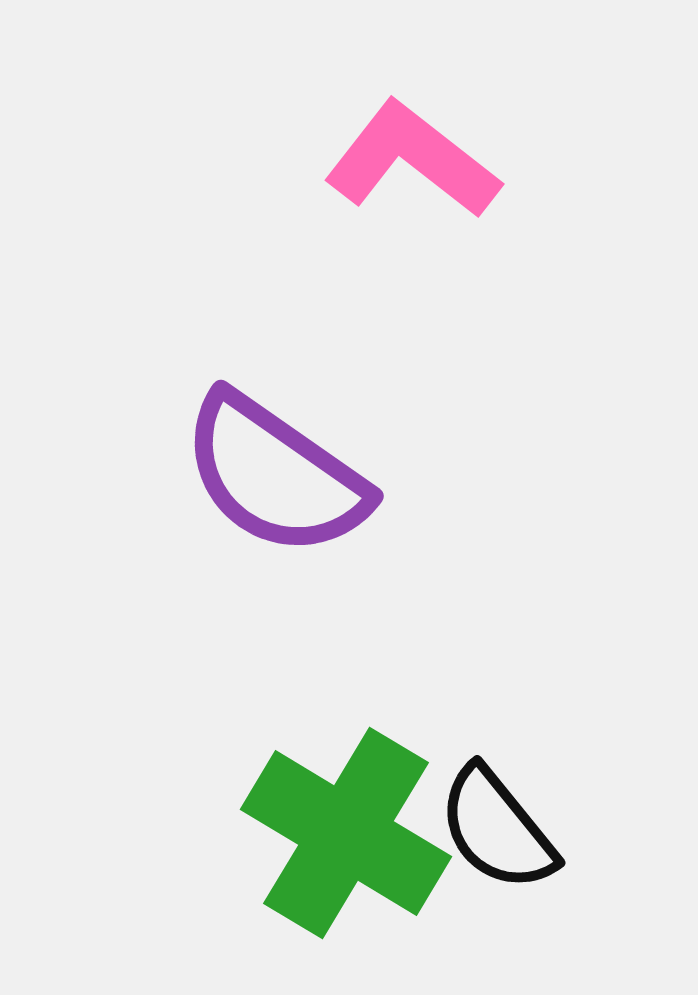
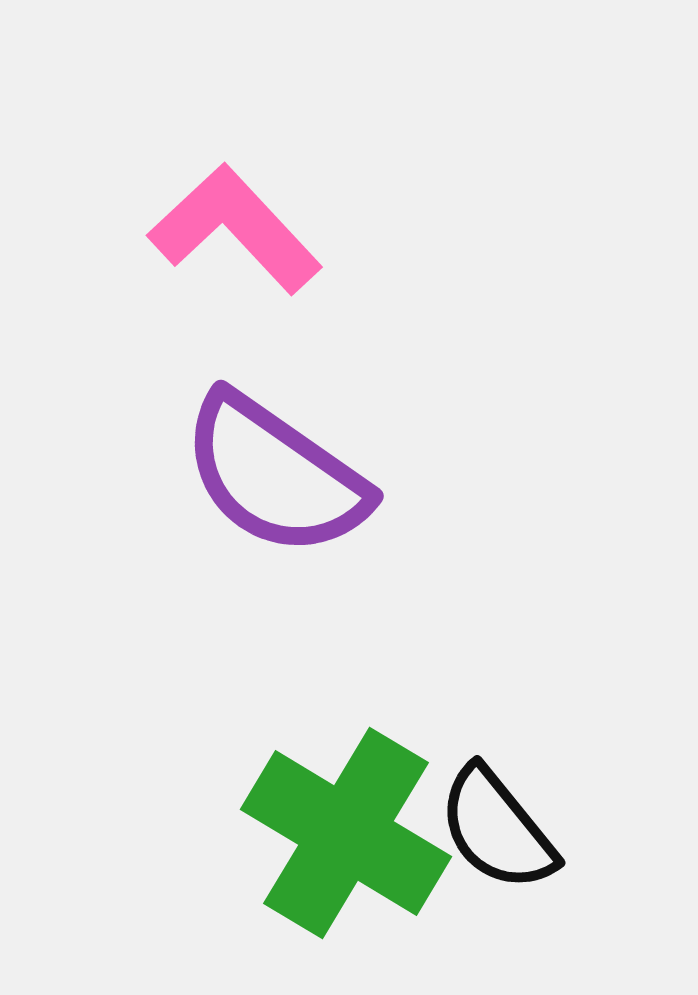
pink L-shape: moved 177 px left, 69 px down; rotated 9 degrees clockwise
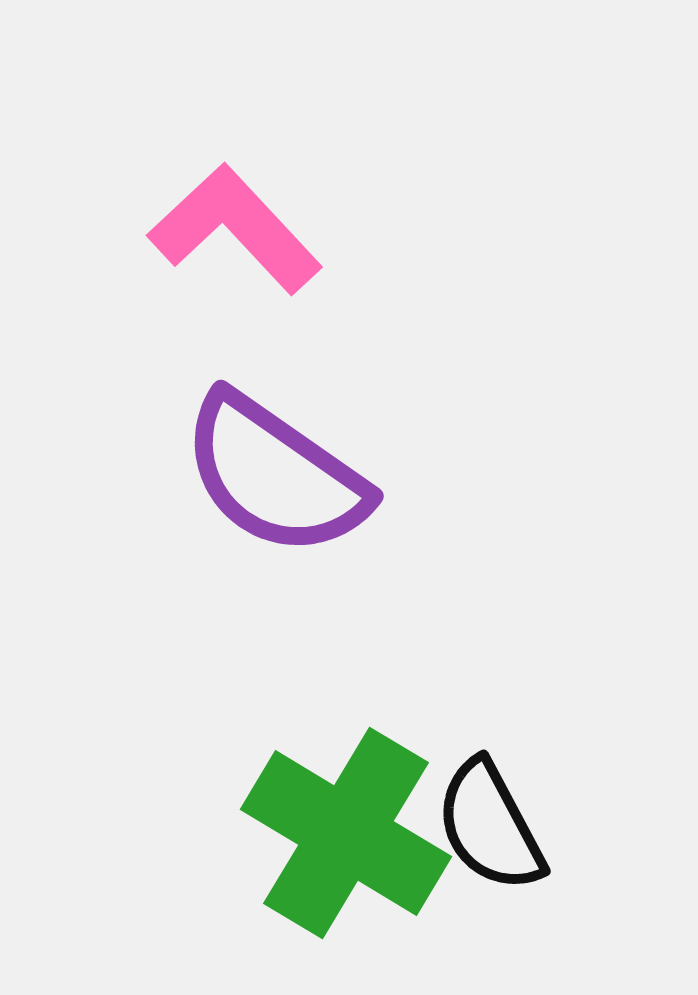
black semicircle: moved 7 px left, 3 px up; rotated 11 degrees clockwise
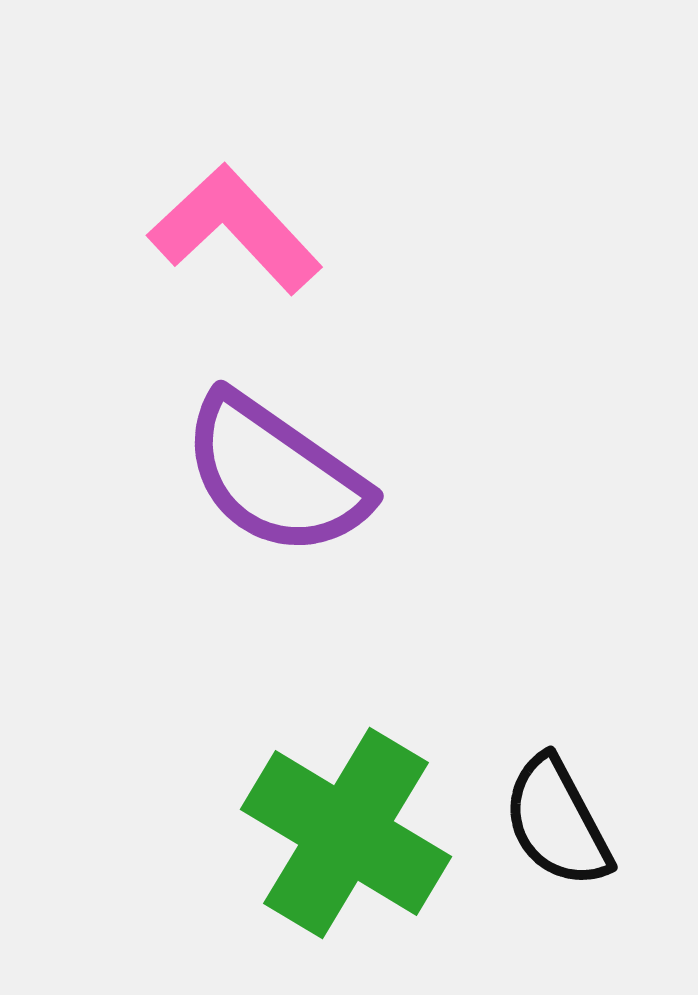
black semicircle: moved 67 px right, 4 px up
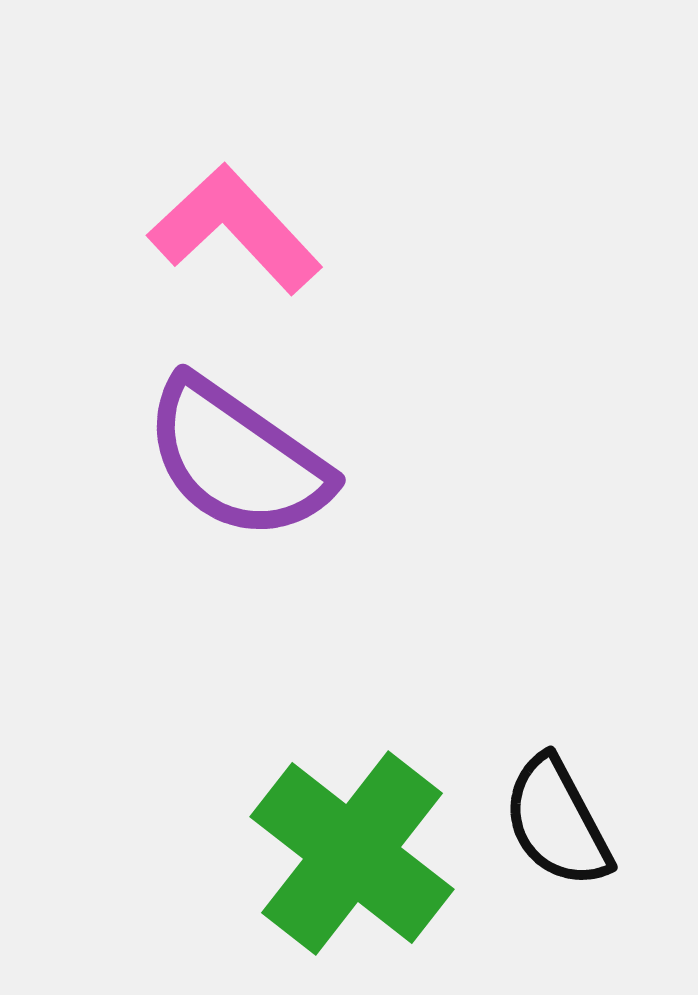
purple semicircle: moved 38 px left, 16 px up
green cross: moved 6 px right, 20 px down; rotated 7 degrees clockwise
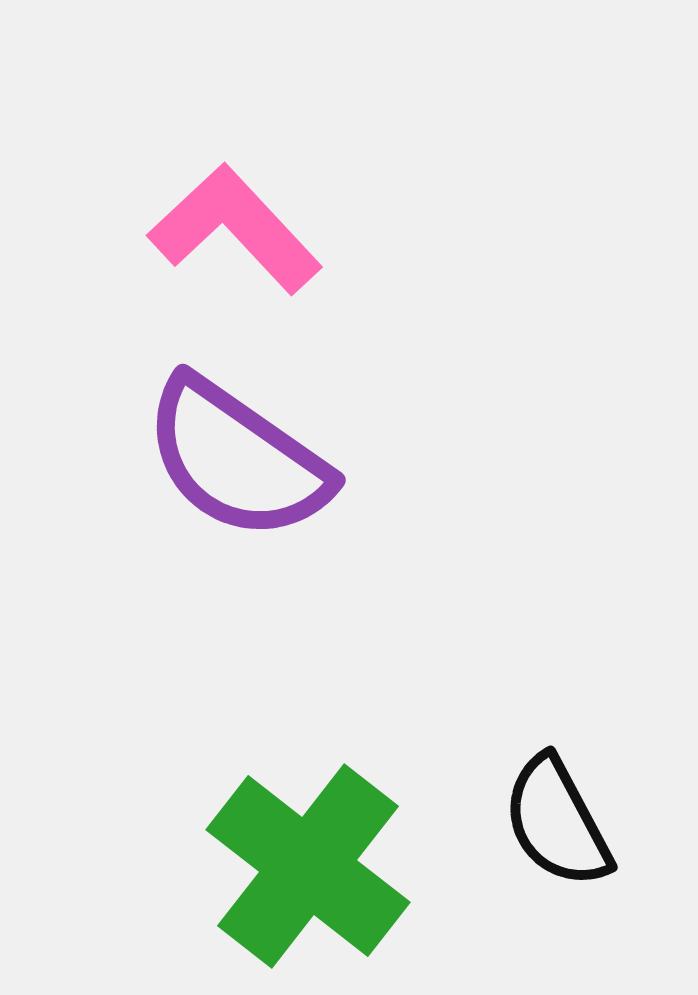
green cross: moved 44 px left, 13 px down
